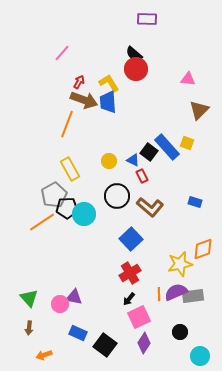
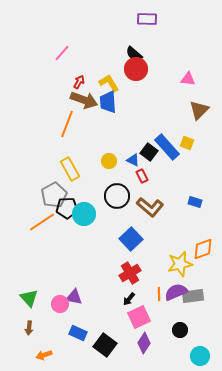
black circle at (180, 332): moved 2 px up
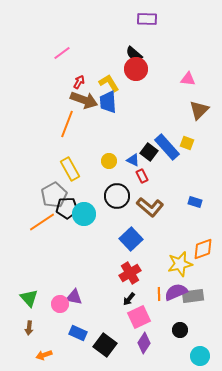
pink line at (62, 53): rotated 12 degrees clockwise
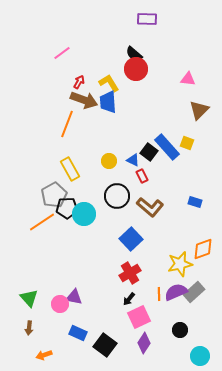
gray rectangle at (193, 296): moved 1 px right, 4 px up; rotated 35 degrees counterclockwise
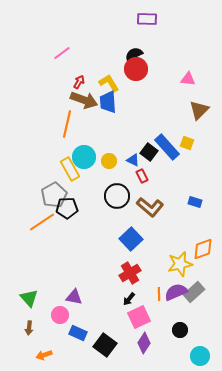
black semicircle at (134, 54): rotated 114 degrees clockwise
orange line at (67, 124): rotated 8 degrees counterclockwise
cyan circle at (84, 214): moved 57 px up
pink circle at (60, 304): moved 11 px down
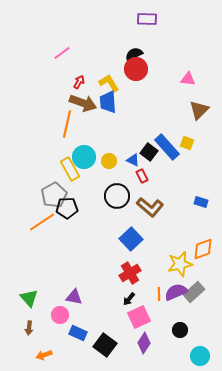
brown arrow at (84, 100): moved 1 px left, 3 px down
blue rectangle at (195, 202): moved 6 px right
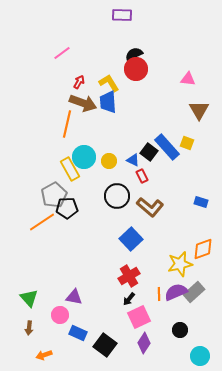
purple rectangle at (147, 19): moved 25 px left, 4 px up
brown triangle at (199, 110): rotated 15 degrees counterclockwise
red cross at (130, 273): moved 1 px left, 3 px down
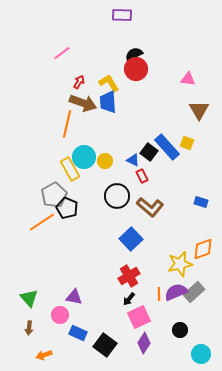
yellow circle at (109, 161): moved 4 px left
black pentagon at (67, 208): rotated 25 degrees clockwise
cyan circle at (200, 356): moved 1 px right, 2 px up
